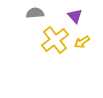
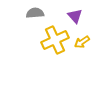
yellow cross: rotated 12 degrees clockwise
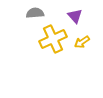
yellow cross: moved 2 px left, 1 px up
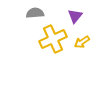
purple triangle: rotated 21 degrees clockwise
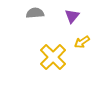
purple triangle: moved 3 px left
yellow cross: moved 18 px down; rotated 20 degrees counterclockwise
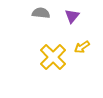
gray semicircle: moved 6 px right; rotated 12 degrees clockwise
yellow arrow: moved 5 px down
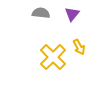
purple triangle: moved 2 px up
yellow arrow: moved 3 px left; rotated 84 degrees counterclockwise
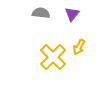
yellow arrow: rotated 56 degrees clockwise
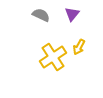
gray semicircle: moved 2 px down; rotated 18 degrees clockwise
yellow cross: rotated 12 degrees clockwise
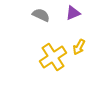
purple triangle: moved 1 px right, 1 px up; rotated 28 degrees clockwise
